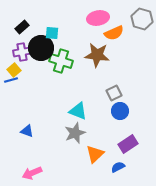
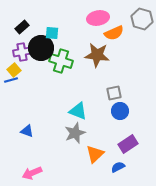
gray square: rotated 14 degrees clockwise
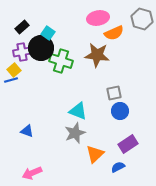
cyan square: moved 4 px left; rotated 32 degrees clockwise
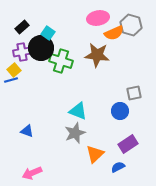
gray hexagon: moved 11 px left, 6 px down
gray square: moved 20 px right
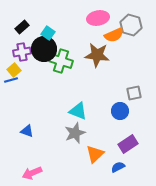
orange semicircle: moved 2 px down
black circle: moved 3 px right, 1 px down
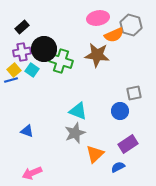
cyan square: moved 16 px left, 37 px down
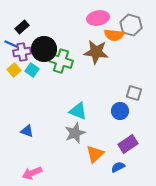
orange semicircle: rotated 30 degrees clockwise
brown star: moved 1 px left, 3 px up
blue line: moved 36 px up; rotated 40 degrees clockwise
gray square: rotated 28 degrees clockwise
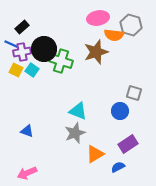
brown star: rotated 25 degrees counterclockwise
yellow square: moved 2 px right; rotated 24 degrees counterclockwise
orange triangle: rotated 12 degrees clockwise
pink arrow: moved 5 px left
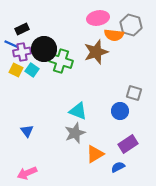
black rectangle: moved 2 px down; rotated 16 degrees clockwise
blue triangle: rotated 32 degrees clockwise
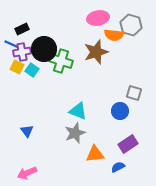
yellow square: moved 1 px right, 3 px up
orange triangle: rotated 24 degrees clockwise
